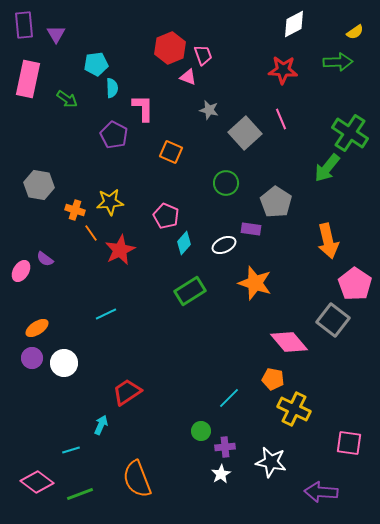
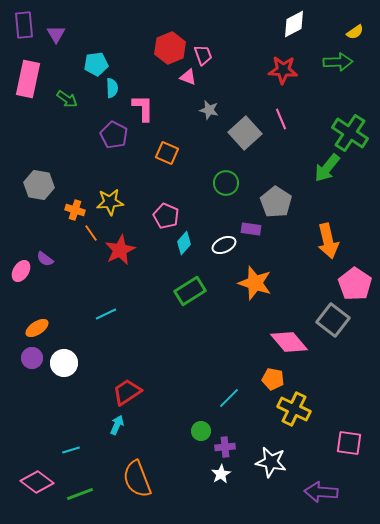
orange square at (171, 152): moved 4 px left, 1 px down
cyan arrow at (101, 425): moved 16 px right
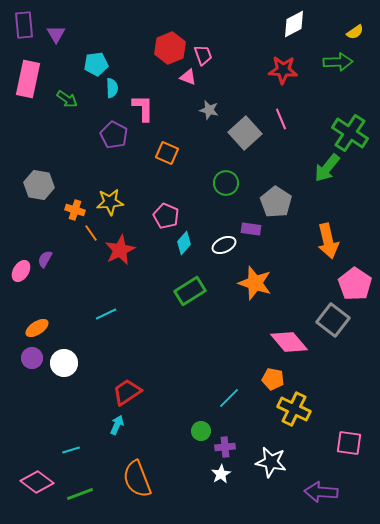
purple semicircle at (45, 259): rotated 84 degrees clockwise
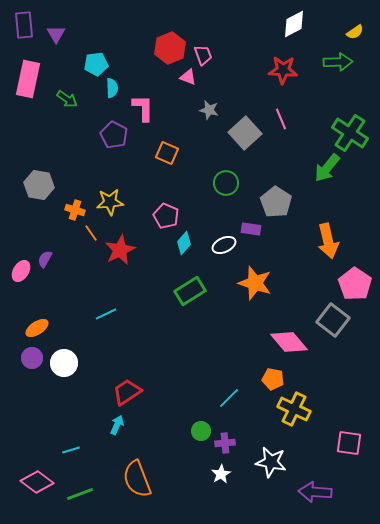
purple cross at (225, 447): moved 4 px up
purple arrow at (321, 492): moved 6 px left
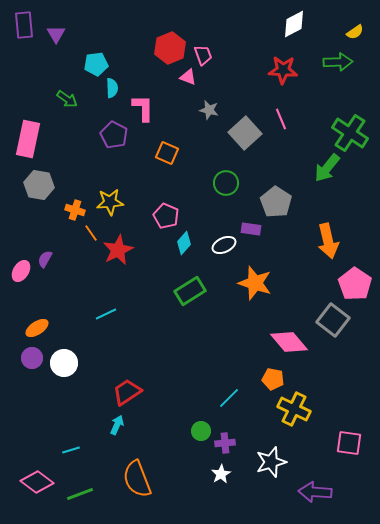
pink rectangle at (28, 79): moved 60 px down
red star at (120, 250): moved 2 px left
white star at (271, 462): rotated 28 degrees counterclockwise
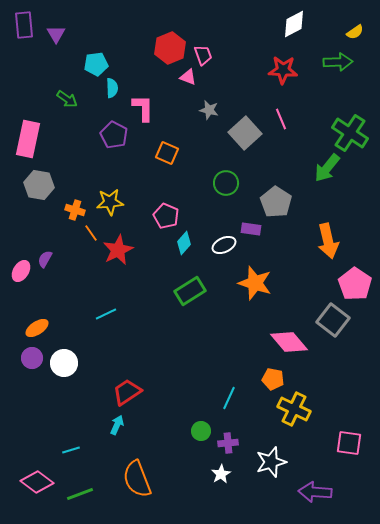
cyan line at (229, 398): rotated 20 degrees counterclockwise
purple cross at (225, 443): moved 3 px right
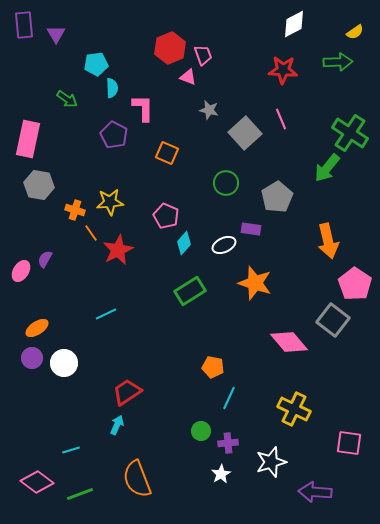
gray pentagon at (276, 202): moved 1 px right, 5 px up; rotated 8 degrees clockwise
orange pentagon at (273, 379): moved 60 px left, 12 px up
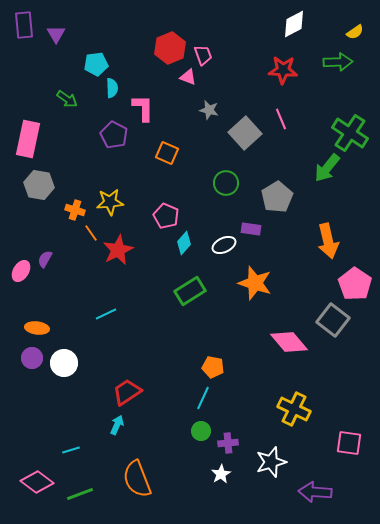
orange ellipse at (37, 328): rotated 40 degrees clockwise
cyan line at (229, 398): moved 26 px left
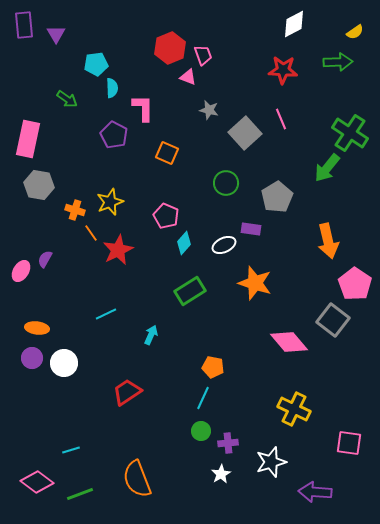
yellow star at (110, 202): rotated 16 degrees counterclockwise
cyan arrow at (117, 425): moved 34 px right, 90 px up
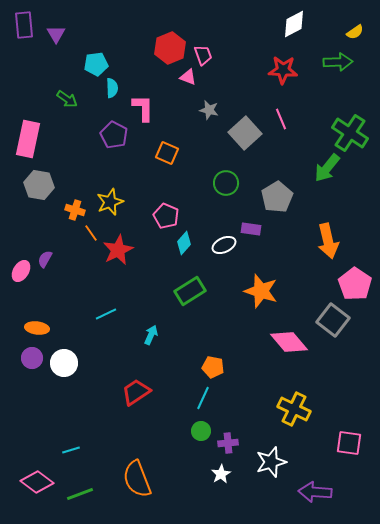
orange star at (255, 283): moved 6 px right, 8 px down
red trapezoid at (127, 392): moved 9 px right
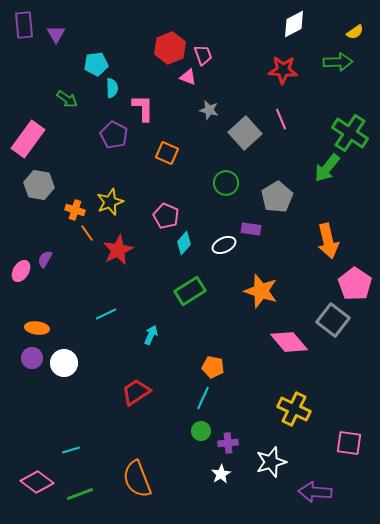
pink rectangle at (28, 139): rotated 24 degrees clockwise
orange line at (91, 233): moved 4 px left
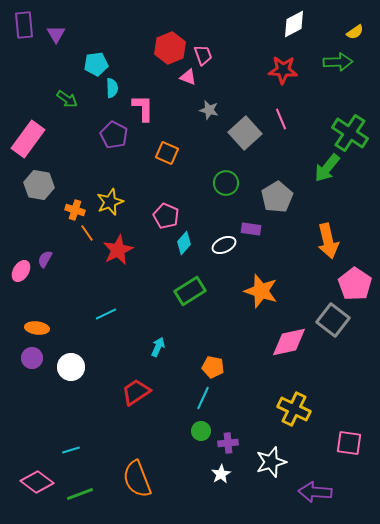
cyan arrow at (151, 335): moved 7 px right, 12 px down
pink diamond at (289, 342): rotated 63 degrees counterclockwise
white circle at (64, 363): moved 7 px right, 4 px down
